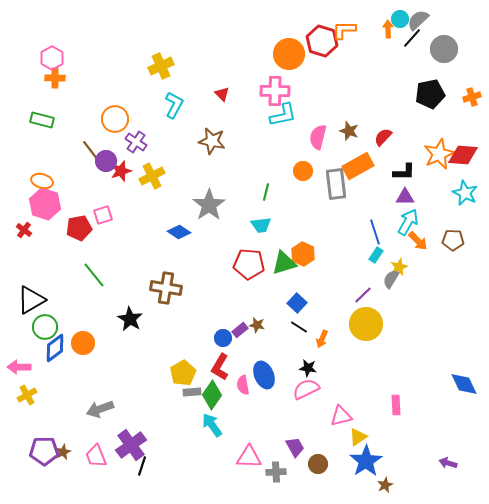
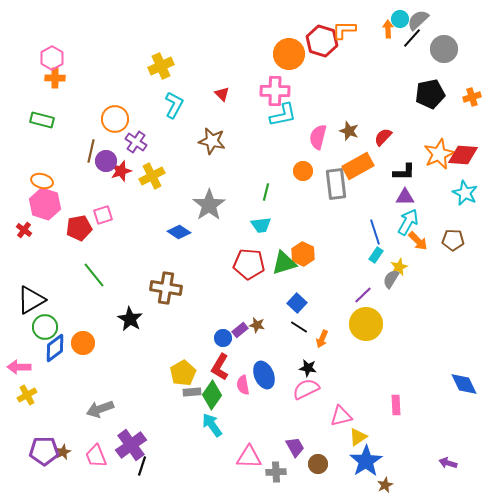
brown line at (91, 151): rotated 50 degrees clockwise
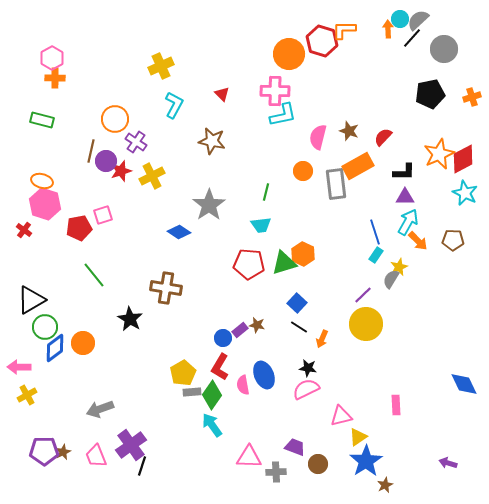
red diamond at (463, 155): moved 4 px down; rotated 32 degrees counterclockwise
purple trapezoid at (295, 447): rotated 40 degrees counterclockwise
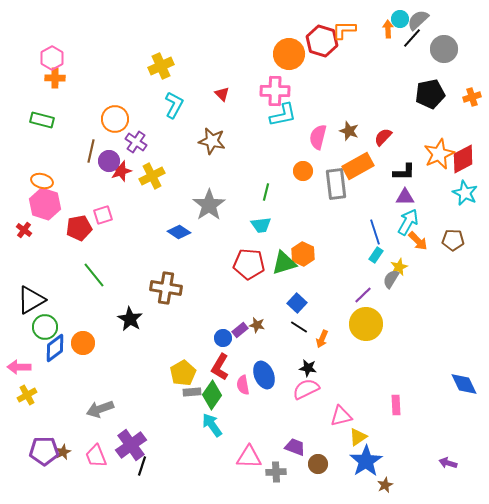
purple circle at (106, 161): moved 3 px right
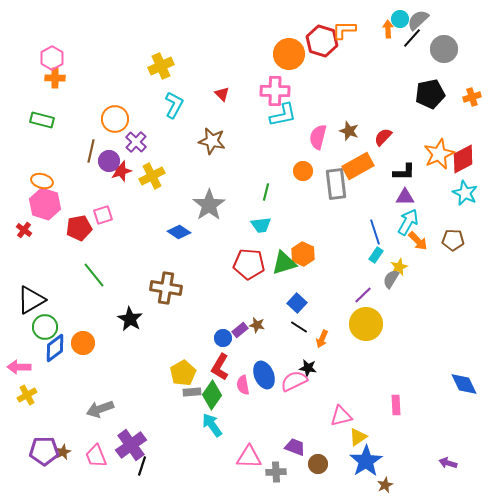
purple cross at (136, 142): rotated 10 degrees clockwise
pink semicircle at (306, 389): moved 12 px left, 8 px up
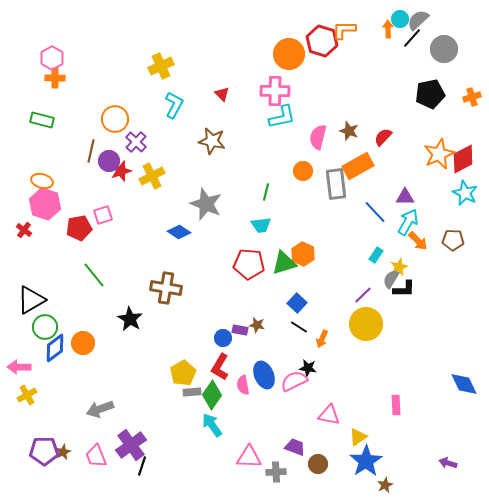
cyan L-shape at (283, 115): moved 1 px left, 2 px down
black L-shape at (404, 172): moved 117 px down
gray star at (209, 205): moved 3 px left, 1 px up; rotated 16 degrees counterclockwise
blue line at (375, 232): moved 20 px up; rotated 25 degrees counterclockwise
purple rectangle at (240, 330): rotated 49 degrees clockwise
pink triangle at (341, 416): moved 12 px left, 1 px up; rotated 25 degrees clockwise
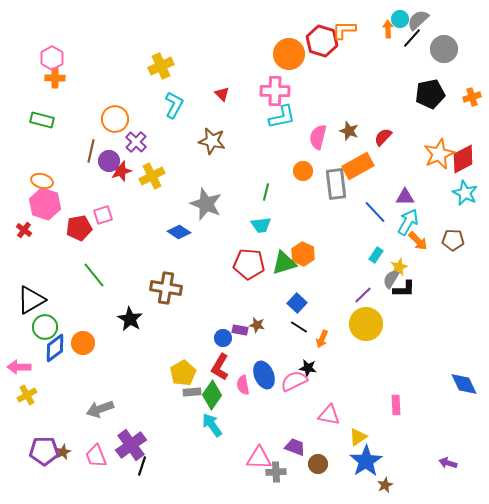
pink triangle at (249, 457): moved 10 px right, 1 px down
